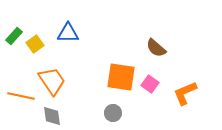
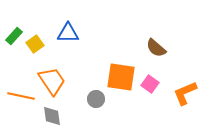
gray circle: moved 17 px left, 14 px up
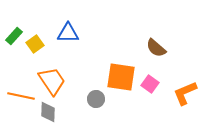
gray diamond: moved 4 px left, 4 px up; rotated 10 degrees clockwise
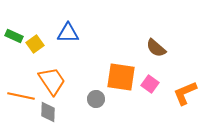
green rectangle: rotated 72 degrees clockwise
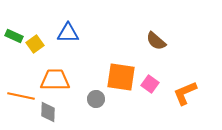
brown semicircle: moved 7 px up
orange trapezoid: moved 3 px right, 1 px up; rotated 56 degrees counterclockwise
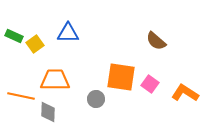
orange L-shape: rotated 56 degrees clockwise
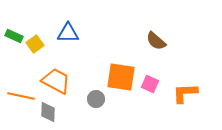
orange trapezoid: moved 1 px right, 1 px down; rotated 28 degrees clockwise
pink square: rotated 12 degrees counterclockwise
orange L-shape: rotated 36 degrees counterclockwise
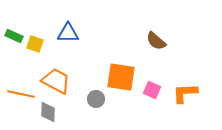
yellow square: rotated 36 degrees counterclockwise
pink square: moved 2 px right, 6 px down
orange line: moved 2 px up
